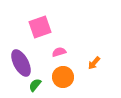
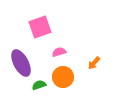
green semicircle: moved 4 px right; rotated 32 degrees clockwise
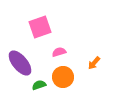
purple ellipse: moved 1 px left; rotated 12 degrees counterclockwise
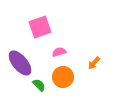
green semicircle: rotated 64 degrees clockwise
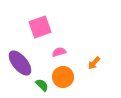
green semicircle: moved 3 px right
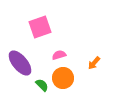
pink semicircle: moved 3 px down
orange circle: moved 1 px down
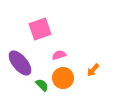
pink square: moved 2 px down
orange arrow: moved 1 px left, 7 px down
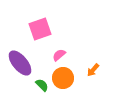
pink semicircle: rotated 24 degrees counterclockwise
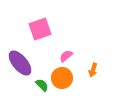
pink semicircle: moved 7 px right, 1 px down
orange arrow: rotated 24 degrees counterclockwise
orange circle: moved 1 px left
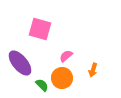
pink square: rotated 35 degrees clockwise
